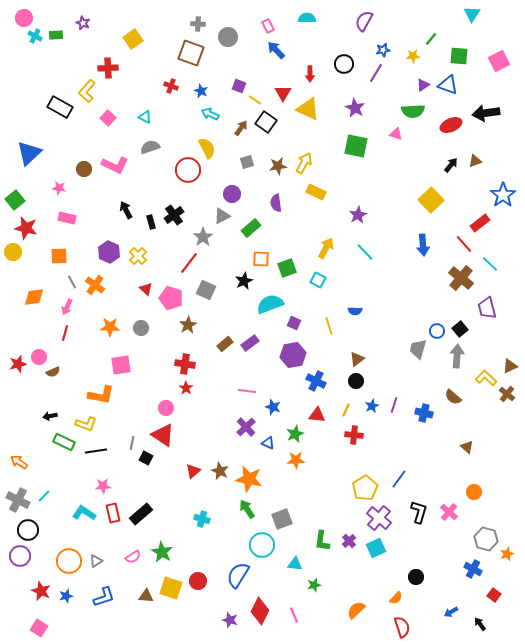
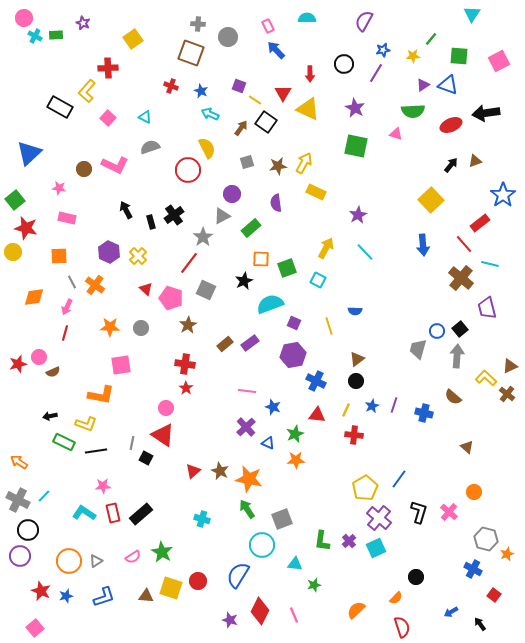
cyan line at (490, 264): rotated 30 degrees counterclockwise
pink square at (39, 628): moved 4 px left; rotated 18 degrees clockwise
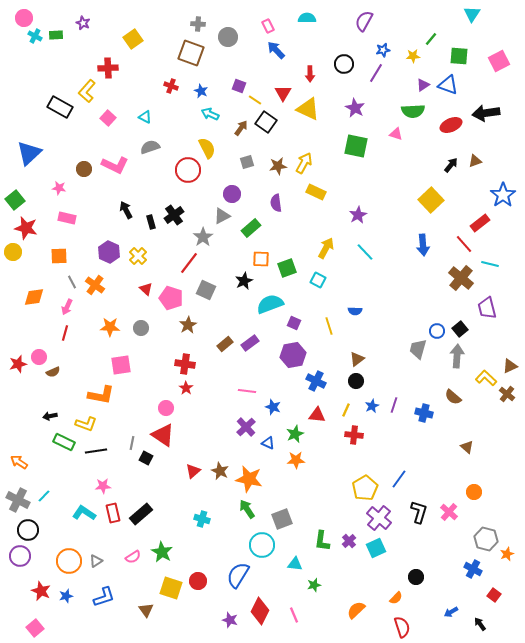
brown triangle at (146, 596): moved 14 px down; rotated 49 degrees clockwise
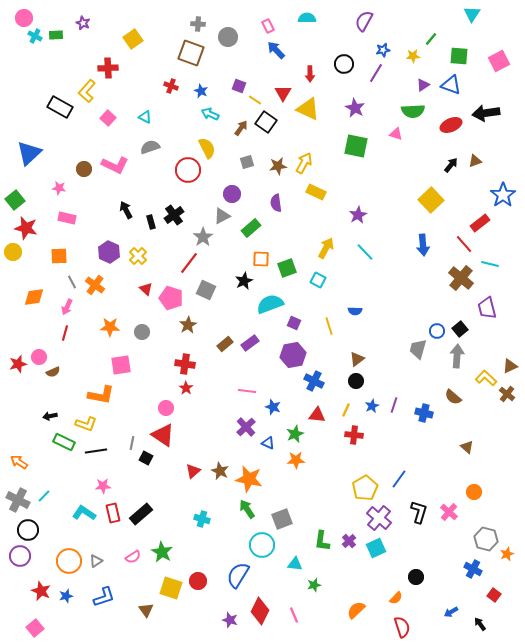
blue triangle at (448, 85): moved 3 px right
gray circle at (141, 328): moved 1 px right, 4 px down
blue cross at (316, 381): moved 2 px left
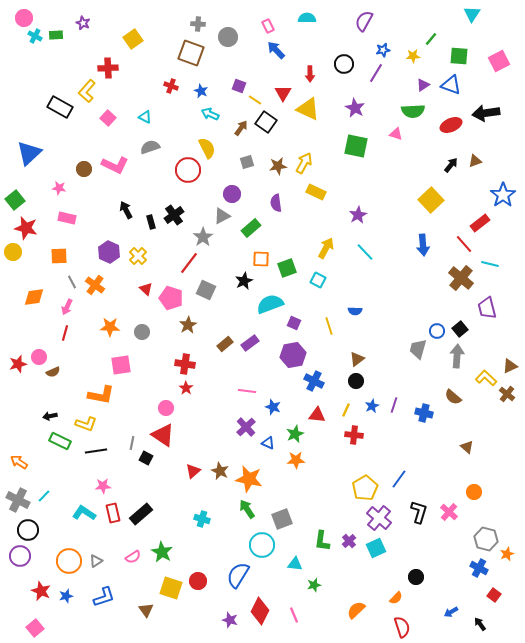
green rectangle at (64, 442): moved 4 px left, 1 px up
blue cross at (473, 569): moved 6 px right, 1 px up
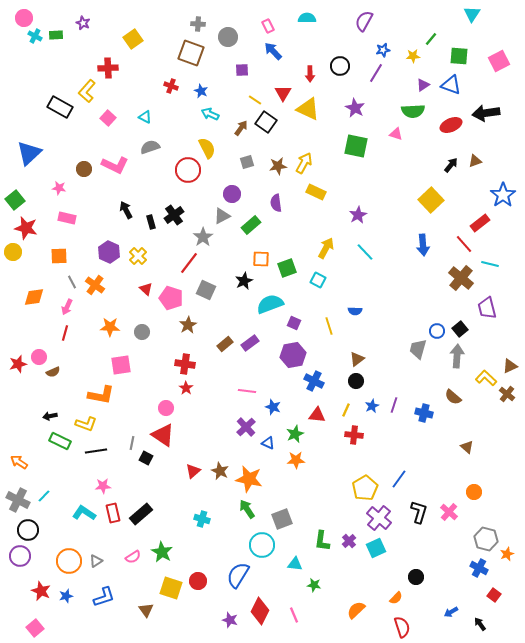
blue arrow at (276, 50): moved 3 px left, 1 px down
black circle at (344, 64): moved 4 px left, 2 px down
purple square at (239, 86): moved 3 px right, 16 px up; rotated 24 degrees counterclockwise
green rectangle at (251, 228): moved 3 px up
green star at (314, 585): rotated 24 degrees clockwise
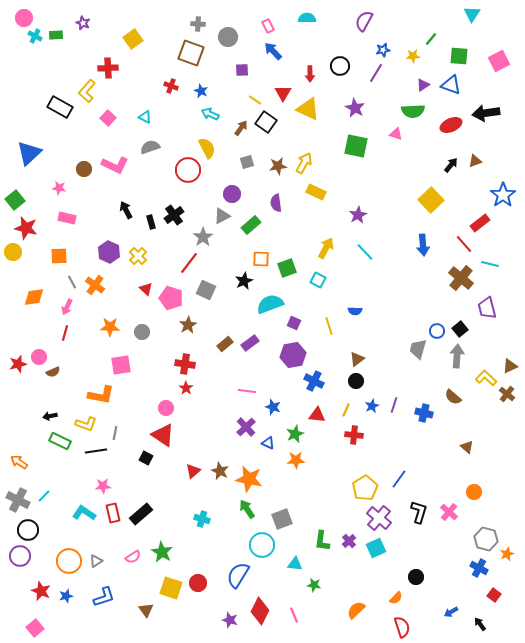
gray line at (132, 443): moved 17 px left, 10 px up
red circle at (198, 581): moved 2 px down
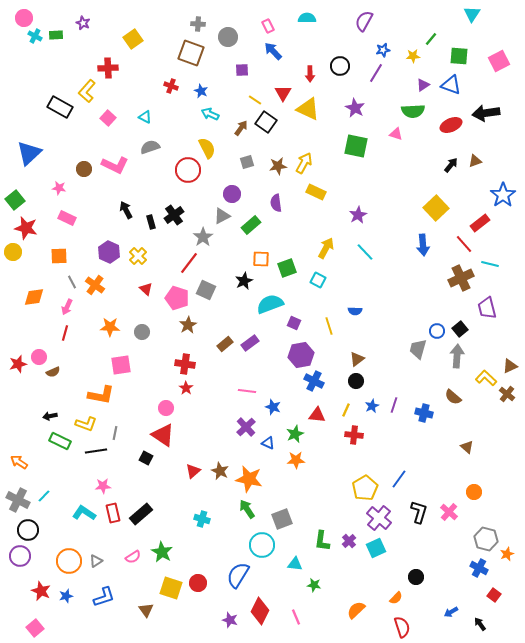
yellow square at (431, 200): moved 5 px right, 8 px down
pink rectangle at (67, 218): rotated 12 degrees clockwise
brown cross at (461, 278): rotated 25 degrees clockwise
pink pentagon at (171, 298): moved 6 px right
purple hexagon at (293, 355): moved 8 px right
pink line at (294, 615): moved 2 px right, 2 px down
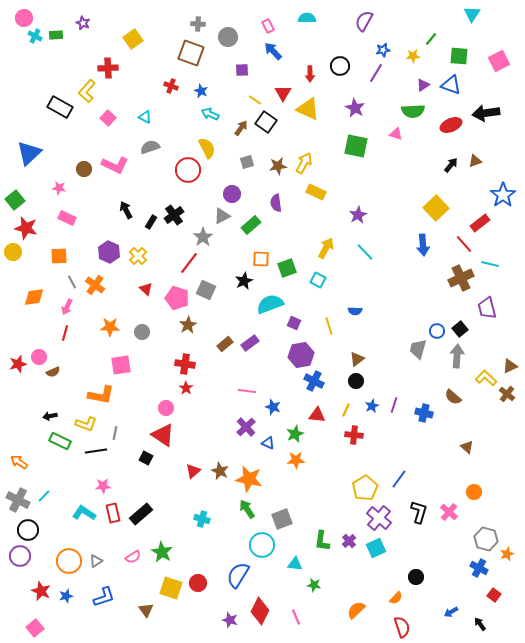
black rectangle at (151, 222): rotated 48 degrees clockwise
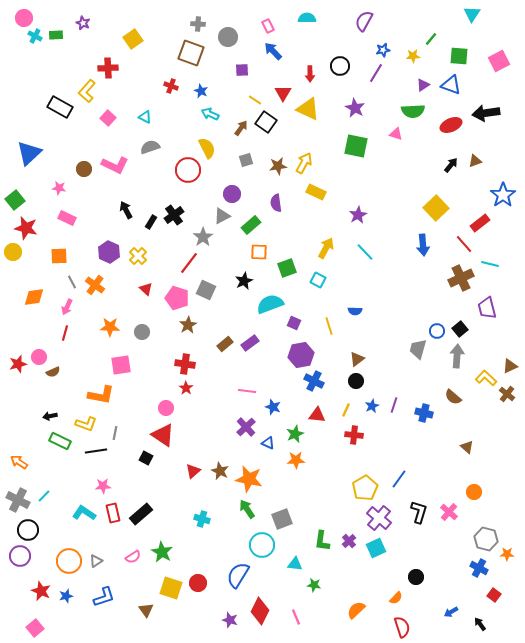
gray square at (247, 162): moved 1 px left, 2 px up
orange square at (261, 259): moved 2 px left, 7 px up
orange star at (507, 554): rotated 24 degrees clockwise
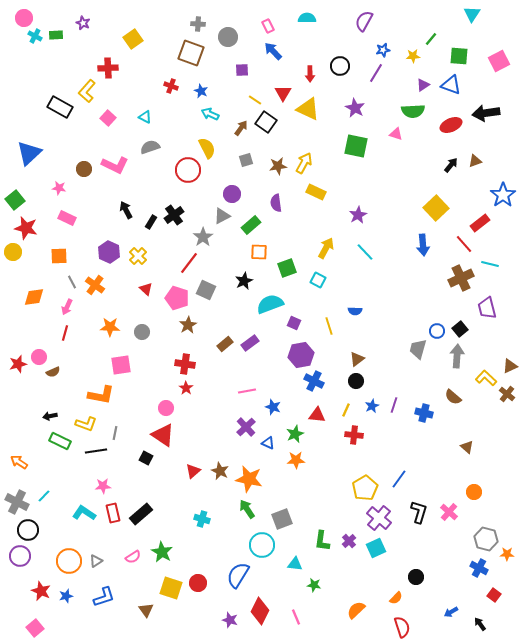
pink line at (247, 391): rotated 18 degrees counterclockwise
gray cross at (18, 500): moved 1 px left, 2 px down
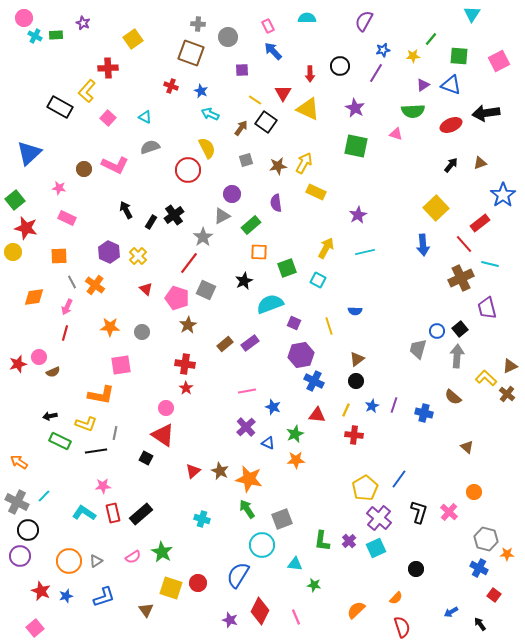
brown triangle at (475, 161): moved 5 px right, 2 px down
cyan line at (365, 252): rotated 60 degrees counterclockwise
black circle at (416, 577): moved 8 px up
